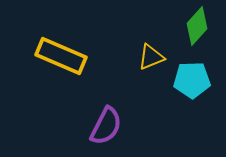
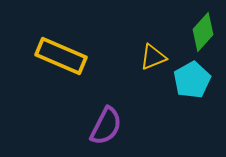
green diamond: moved 6 px right, 6 px down
yellow triangle: moved 2 px right
cyan pentagon: rotated 27 degrees counterclockwise
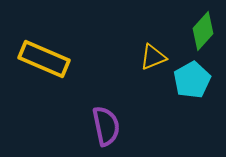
green diamond: moved 1 px up
yellow rectangle: moved 17 px left, 3 px down
purple semicircle: rotated 39 degrees counterclockwise
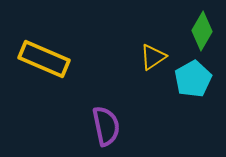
green diamond: moved 1 px left; rotated 12 degrees counterclockwise
yellow triangle: rotated 12 degrees counterclockwise
cyan pentagon: moved 1 px right, 1 px up
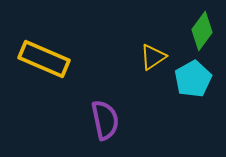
green diamond: rotated 6 degrees clockwise
purple semicircle: moved 1 px left, 6 px up
